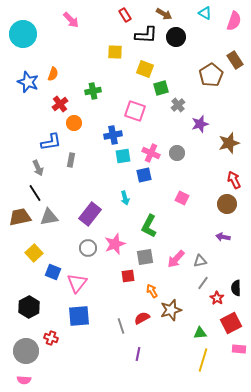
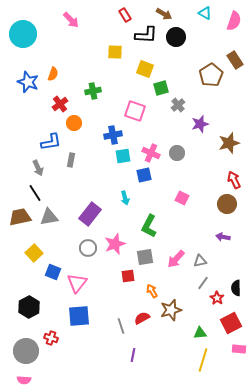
purple line at (138, 354): moved 5 px left, 1 px down
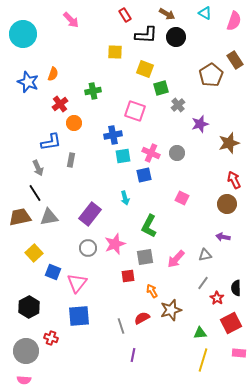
brown arrow at (164, 14): moved 3 px right
gray triangle at (200, 261): moved 5 px right, 6 px up
pink rectangle at (239, 349): moved 4 px down
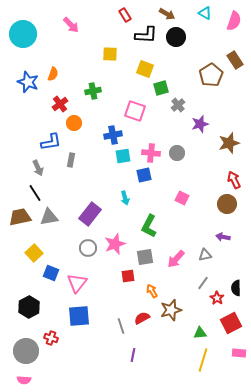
pink arrow at (71, 20): moved 5 px down
yellow square at (115, 52): moved 5 px left, 2 px down
pink cross at (151, 153): rotated 18 degrees counterclockwise
blue square at (53, 272): moved 2 px left, 1 px down
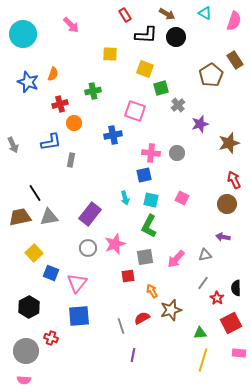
red cross at (60, 104): rotated 21 degrees clockwise
cyan square at (123, 156): moved 28 px right, 44 px down; rotated 21 degrees clockwise
gray arrow at (38, 168): moved 25 px left, 23 px up
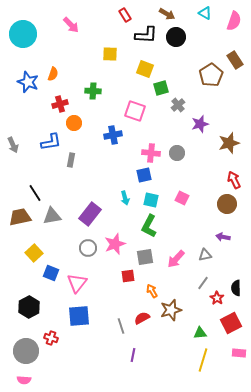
green cross at (93, 91): rotated 14 degrees clockwise
gray triangle at (49, 217): moved 3 px right, 1 px up
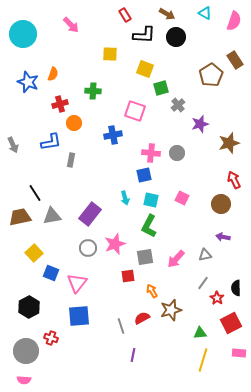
black L-shape at (146, 35): moved 2 px left
brown circle at (227, 204): moved 6 px left
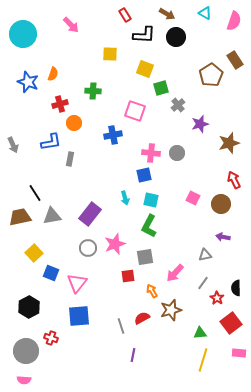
gray rectangle at (71, 160): moved 1 px left, 1 px up
pink square at (182, 198): moved 11 px right
pink arrow at (176, 259): moved 1 px left, 14 px down
red square at (231, 323): rotated 10 degrees counterclockwise
